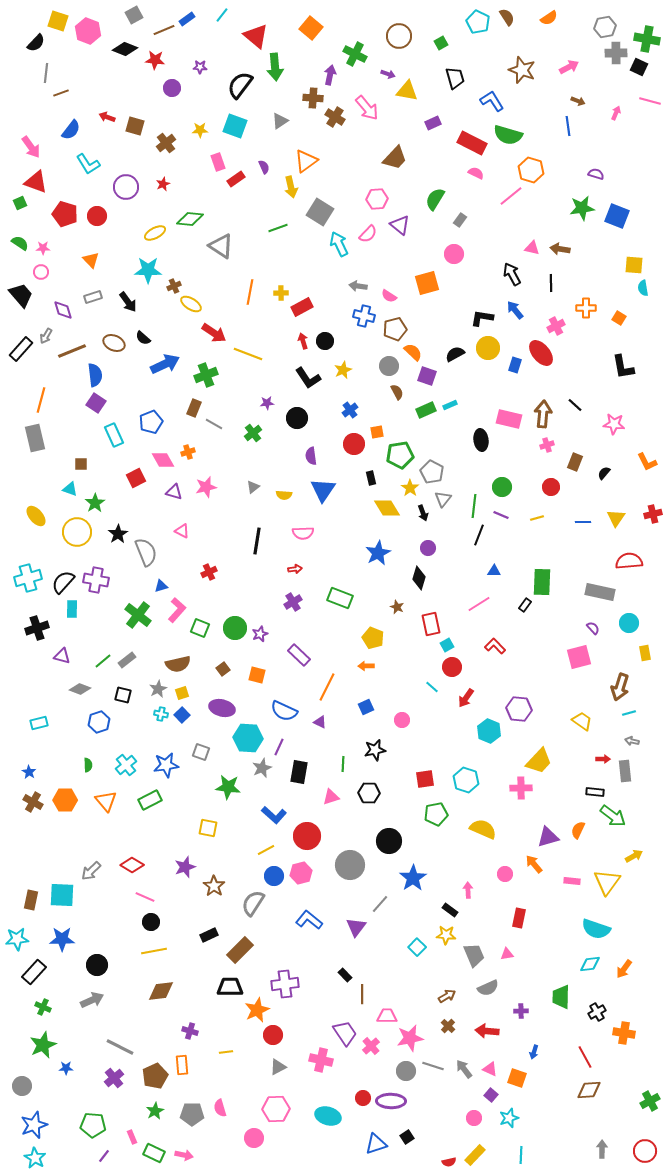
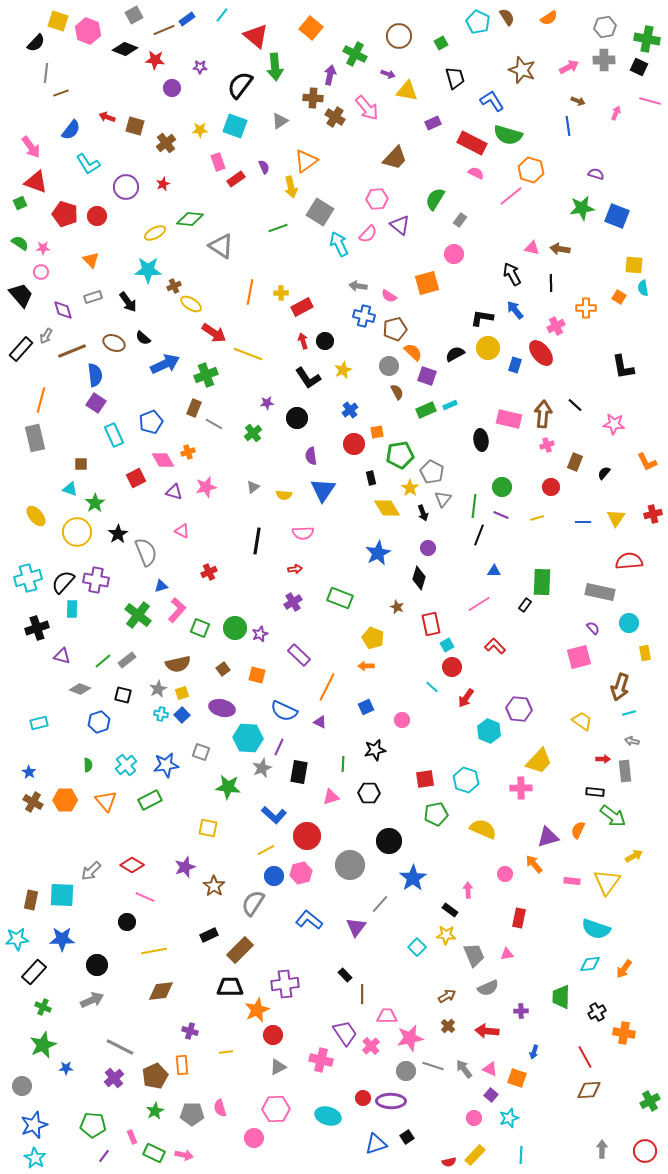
gray cross at (616, 53): moved 12 px left, 7 px down
orange square at (619, 318): moved 21 px up
black circle at (151, 922): moved 24 px left
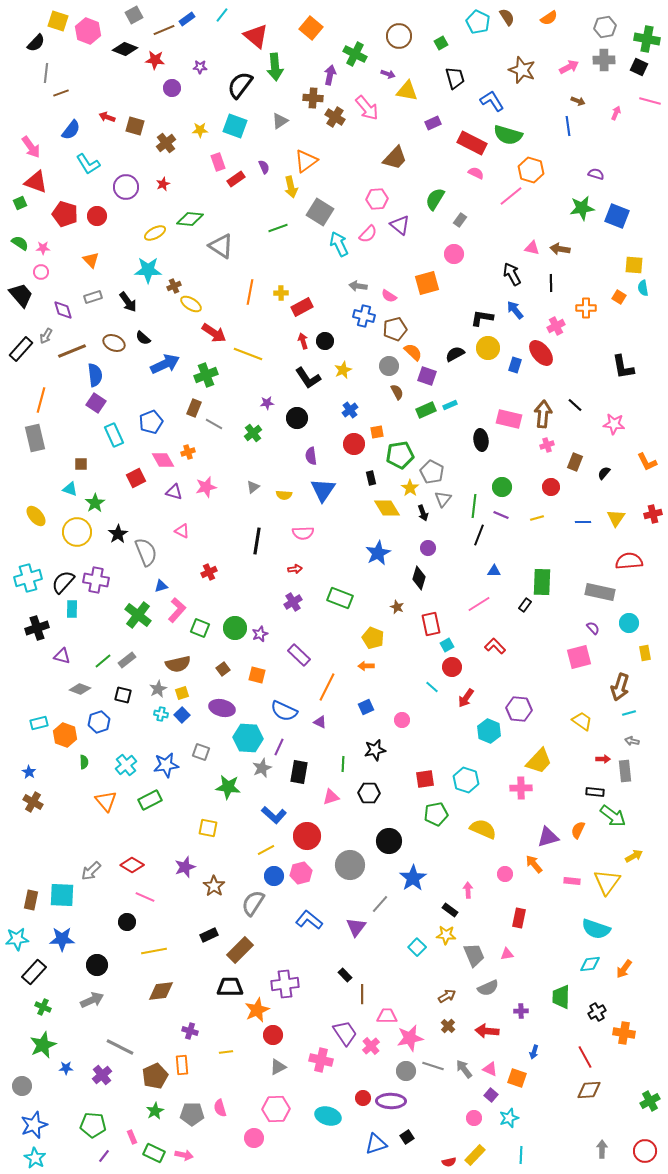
green semicircle at (88, 765): moved 4 px left, 3 px up
orange hexagon at (65, 800): moved 65 px up; rotated 20 degrees clockwise
purple cross at (114, 1078): moved 12 px left, 3 px up
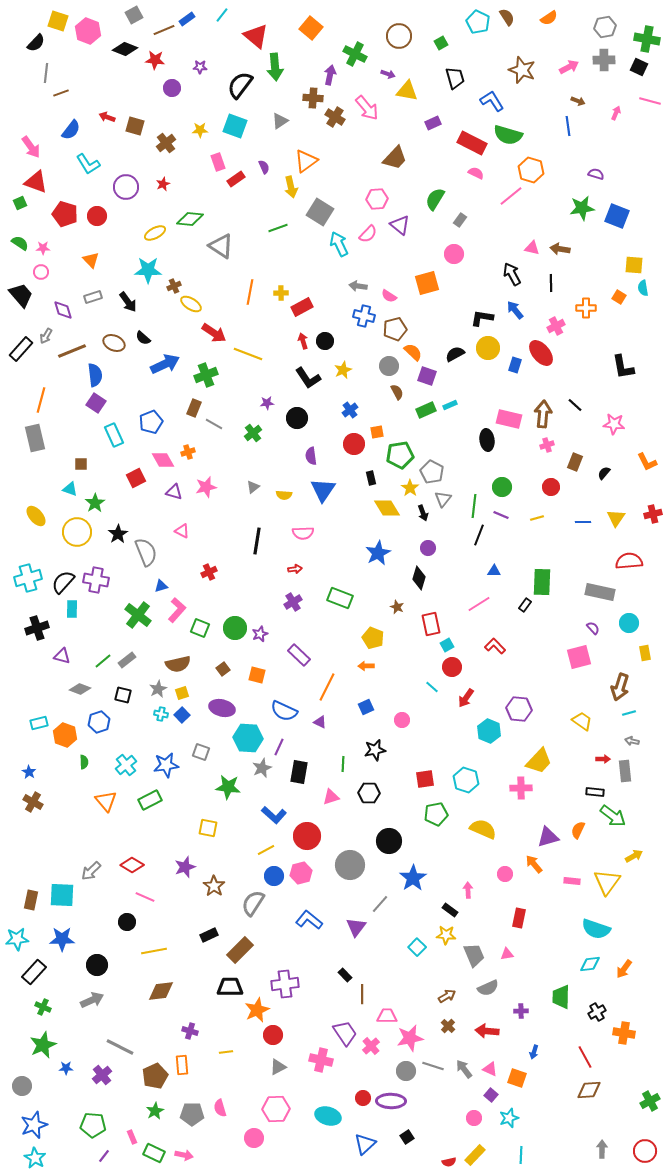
black ellipse at (481, 440): moved 6 px right
blue triangle at (376, 1144): moved 11 px left; rotated 25 degrees counterclockwise
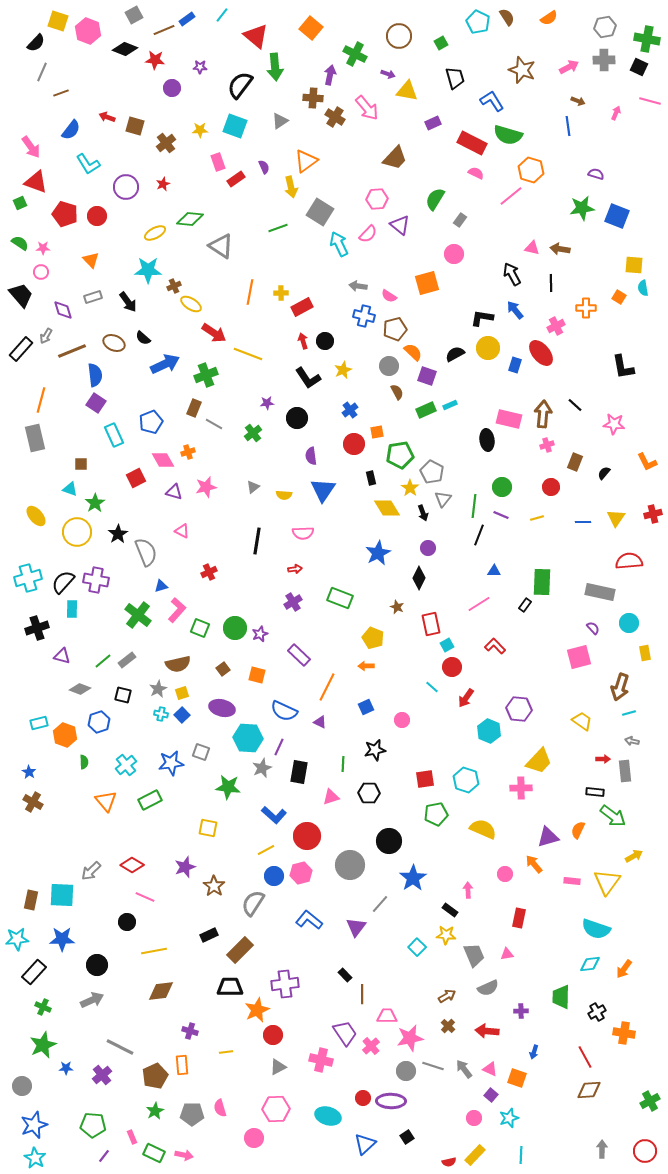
gray line at (46, 73): moved 4 px left, 1 px up; rotated 18 degrees clockwise
black diamond at (419, 578): rotated 10 degrees clockwise
blue star at (166, 765): moved 5 px right, 2 px up
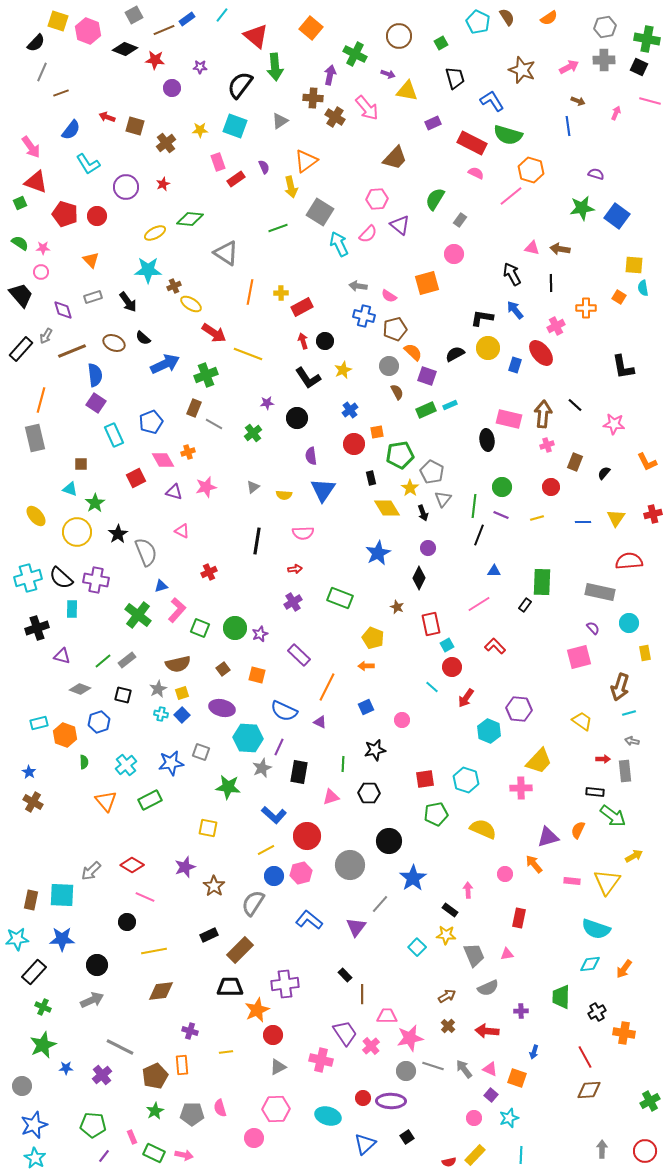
blue square at (617, 216): rotated 15 degrees clockwise
gray triangle at (221, 246): moved 5 px right, 7 px down
black semicircle at (63, 582): moved 2 px left, 4 px up; rotated 90 degrees counterclockwise
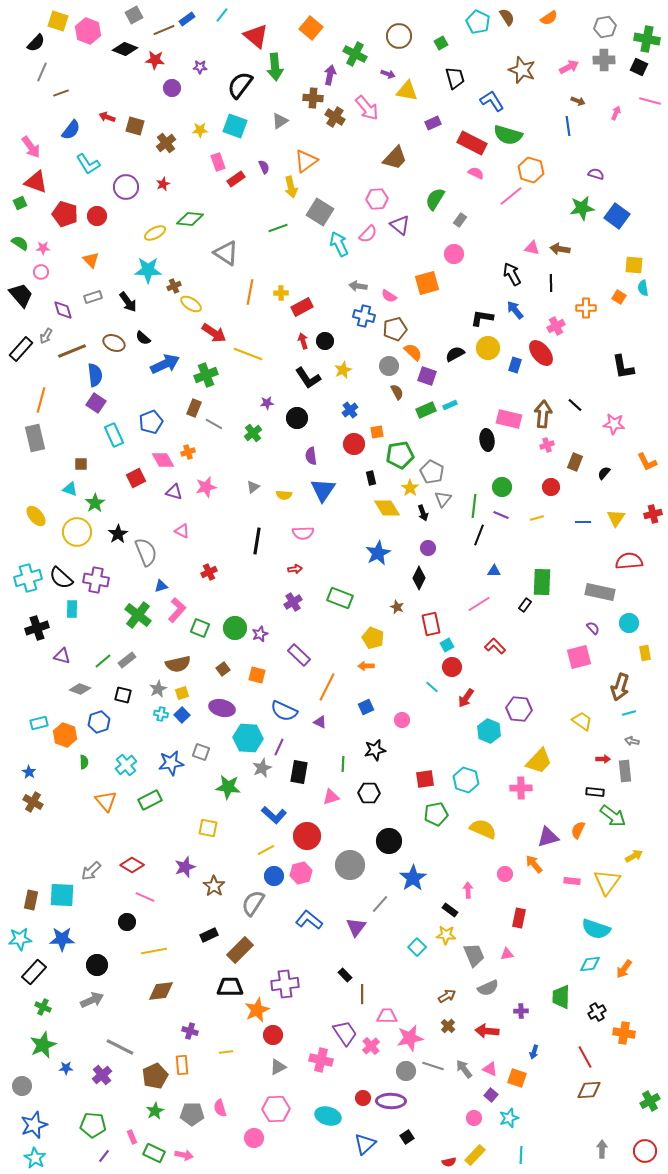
cyan star at (17, 939): moved 3 px right
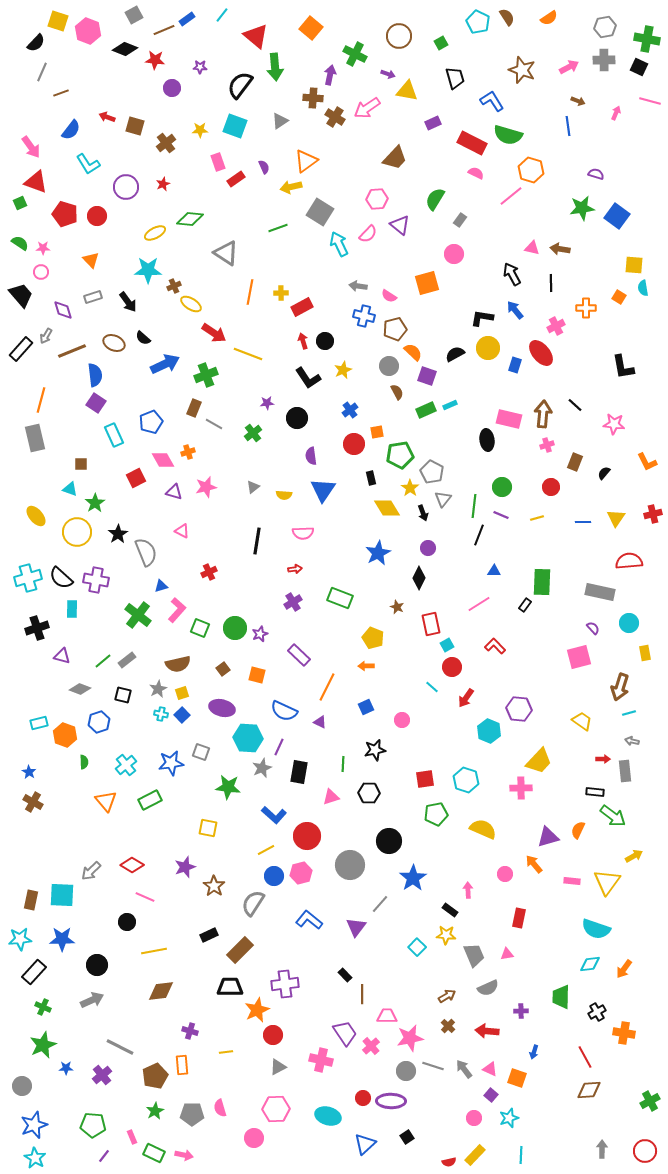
pink arrow at (367, 108): rotated 96 degrees clockwise
yellow arrow at (291, 187): rotated 90 degrees clockwise
